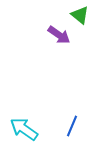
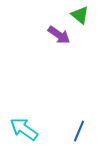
blue line: moved 7 px right, 5 px down
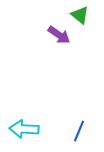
cyan arrow: rotated 32 degrees counterclockwise
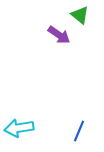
cyan arrow: moved 5 px left, 1 px up; rotated 12 degrees counterclockwise
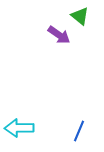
green triangle: moved 1 px down
cyan arrow: rotated 8 degrees clockwise
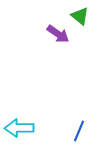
purple arrow: moved 1 px left, 1 px up
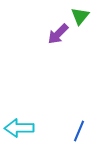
green triangle: rotated 30 degrees clockwise
purple arrow: rotated 100 degrees clockwise
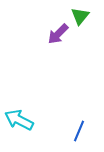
cyan arrow: moved 8 px up; rotated 28 degrees clockwise
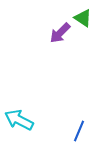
green triangle: moved 3 px right, 2 px down; rotated 36 degrees counterclockwise
purple arrow: moved 2 px right, 1 px up
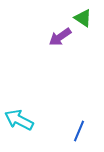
purple arrow: moved 4 px down; rotated 10 degrees clockwise
